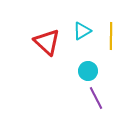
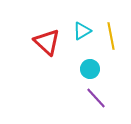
yellow line: rotated 12 degrees counterclockwise
cyan circle: moved 2 px right, 2 px up
purple line: rotated 15 degrees counterclockwise
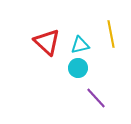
cyan triangle: moved 2 px left, 14 px down; rotated 18 degrees clockwise
yellow line: moved 2 px up
cyan circle: moved 12 px left, 1 px up
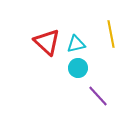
cyan triangle: moved 4 px left, 1 px up
purple line: moved 2 px right, 2 px up
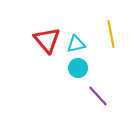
red triangle: moved 2 px up; rotated 8 degrees clockwise
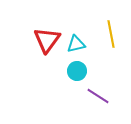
red triangle: rotated 16 degrees clockwise
cyan circle: moved 1 px left, 3 px down
purple line: rotated 15 degrees counterclockwise
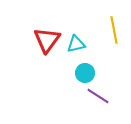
yellow line: moved 3 px right, 4 px up
cyan circle: moved 8 px right, 2 px down
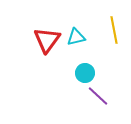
cyan triangle: moved 7 px up
purple line: rotated 10 degrees clockwise
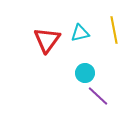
cyan triangle: moved 4 px right, 4 px up
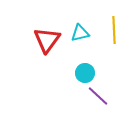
yellow line: rotated 8 degrees clockwise
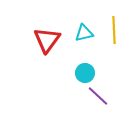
cyan triangle: moved 4 px right
